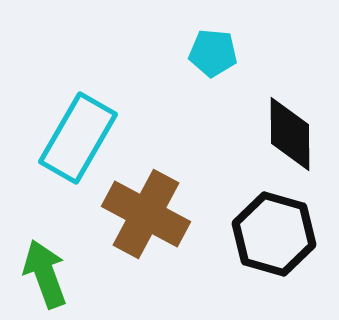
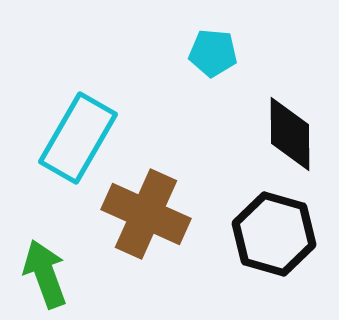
brown cross: rotated 4 degrees counterclockwise
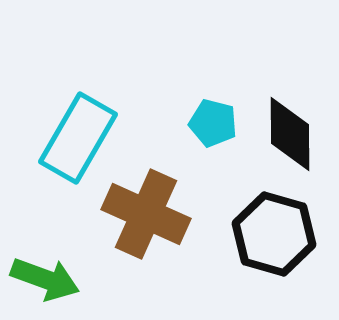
cyan pentagon: moved 70 px down; rotated 9 degrees clockwise
green arrow: moved 5 px down; rotated 130 degrees clockwise
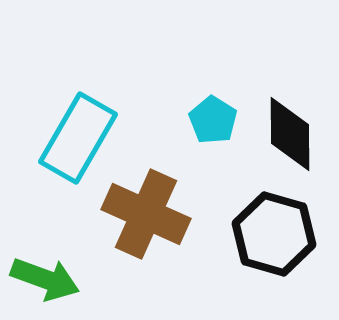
cyan pentagon: moved 3 px up; rotated 18 degrees clockwise
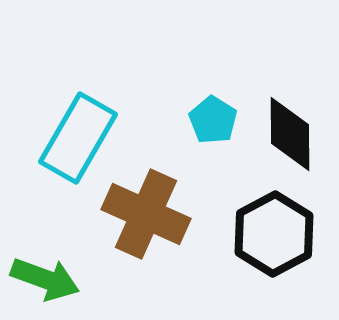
black hexagon: rotated 16 degrees clockwise
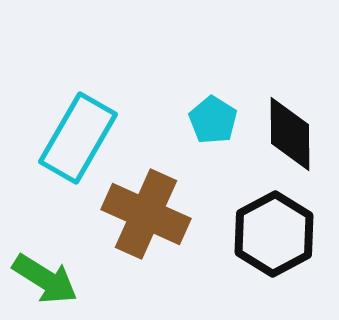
green arrow: rotated 12 degrees clockwise
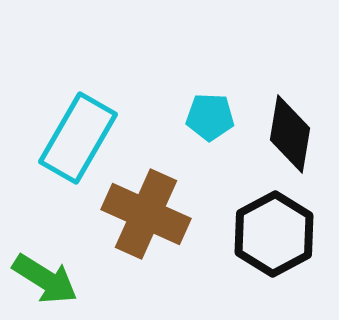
cyan pentagon: moved 3 px left, 3 px up; rotated 30 degrees counterclockwise
black diamond: rotated 10 degrees clockwise
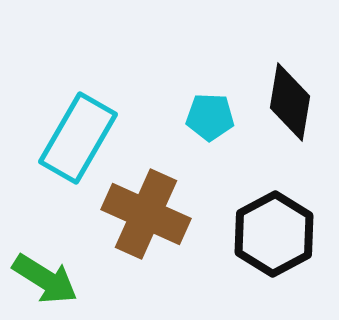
black diamond: moved 32 px up
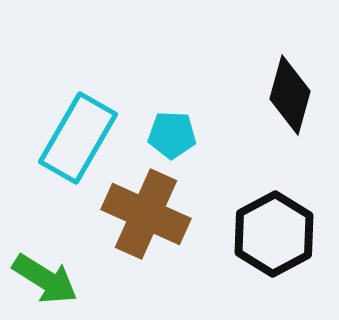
black diamond: moved 7 px up; rotated 6 degrees clockwise
cyan pentagon: moved 38 px left, 18 px down
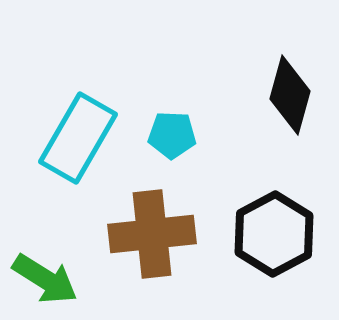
brown cross: moved 6 px right, 20 px down; rotated 30 degrees counterclockwise
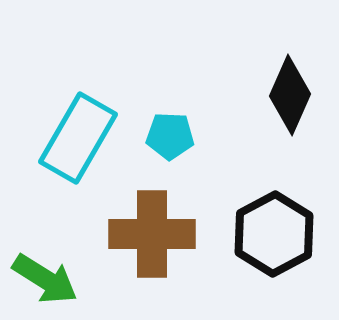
black diamond: rotated 8 degrees clockwise
cyan pentagon: moved 2 px left, 1 px down
brown cross: rotated 6 degrees clockwise
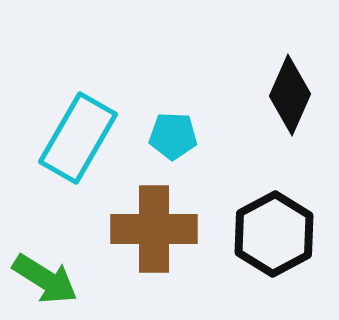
cyan pentagon: moved 3 px right
brown cross: moved 2 px right, 5 px up
